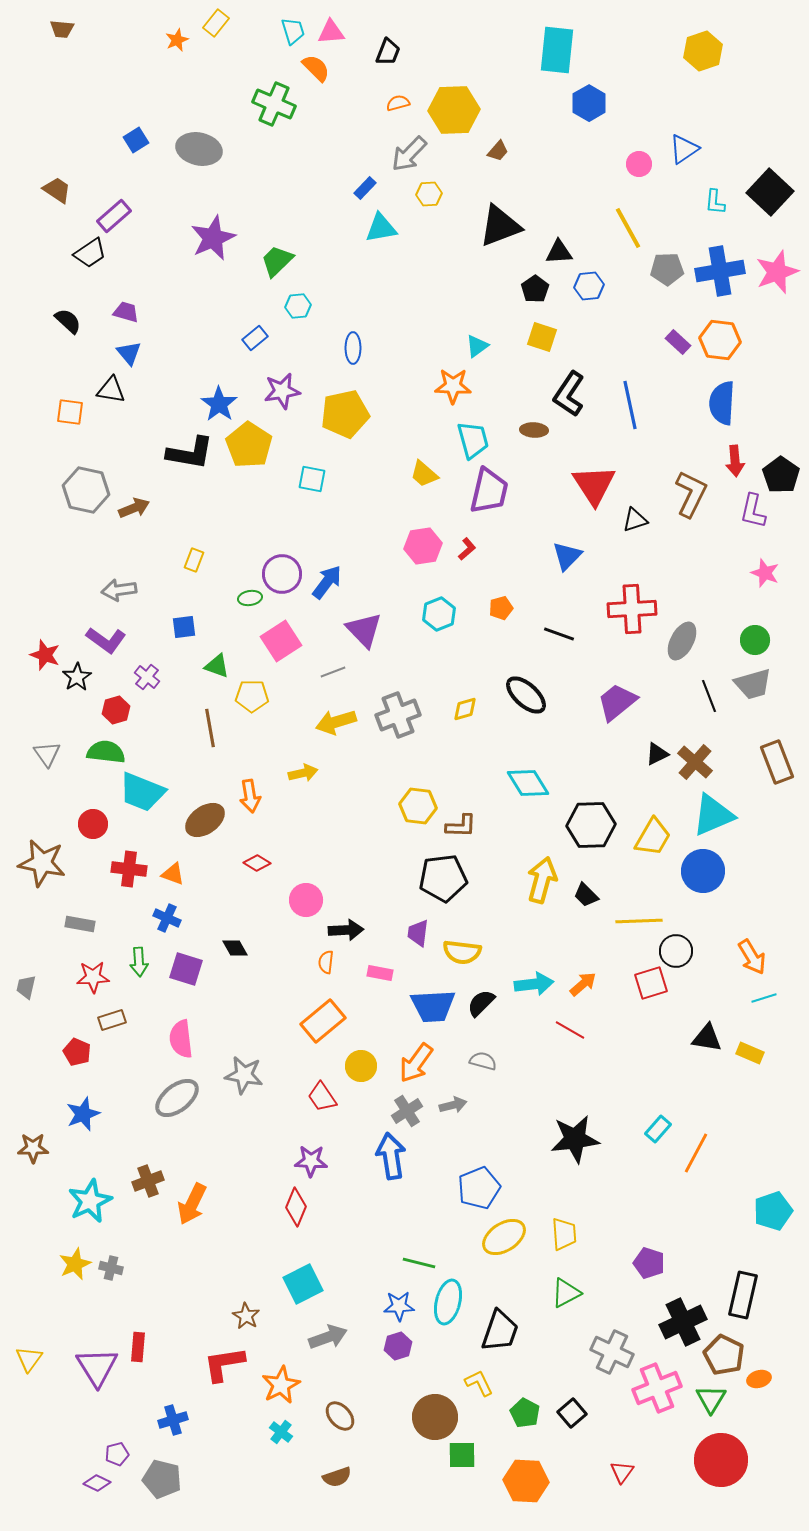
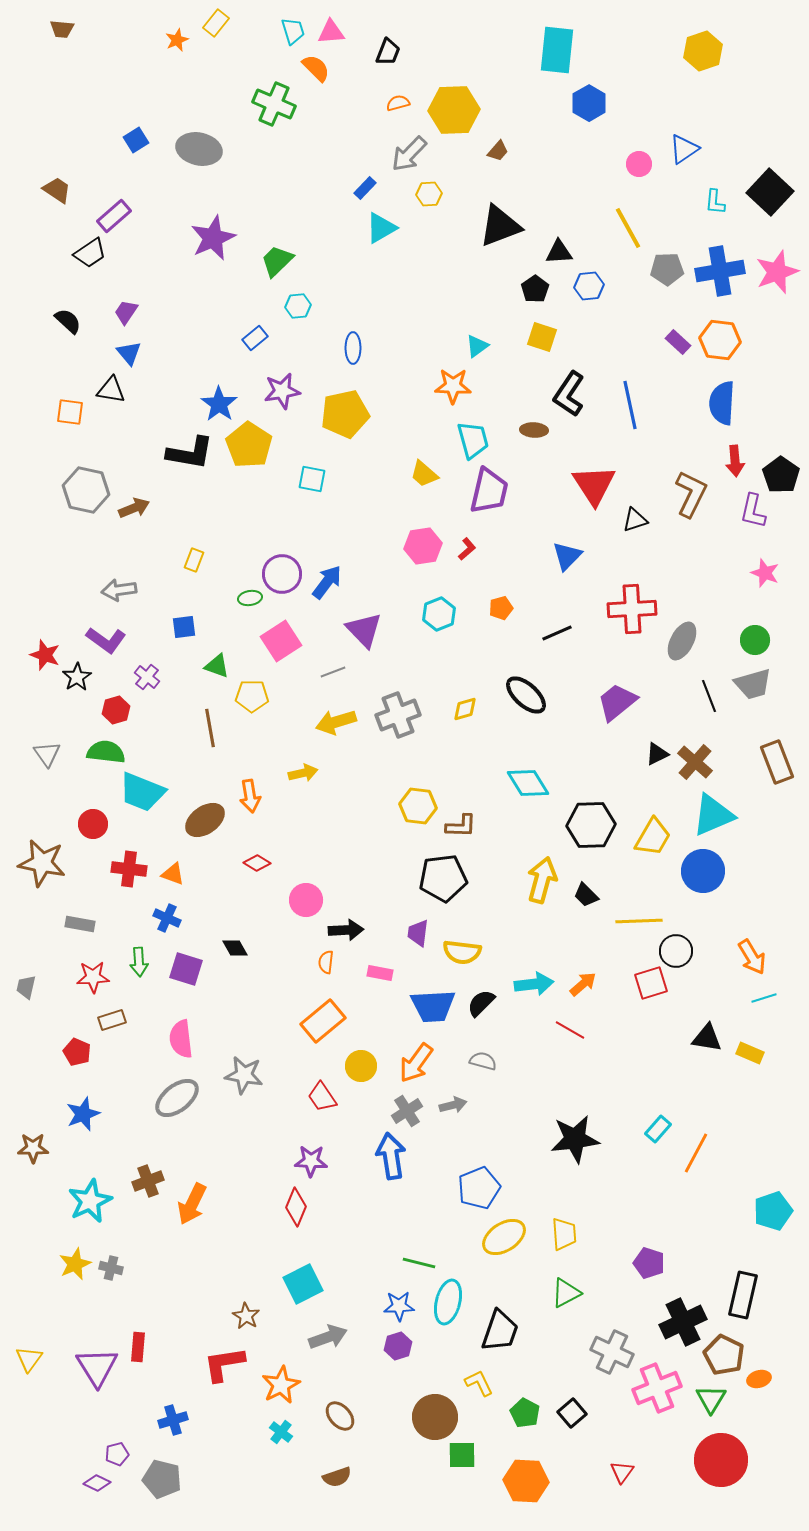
cyan triangle at (381, 228): rotated 20 degrees counterclockwise
purple trapezoid at (126, 312): rotated 72 degrees counterclockwise
black line at (559, 634): moved 2 px left, 1 px up; rotated 44 degrees counterclockwise
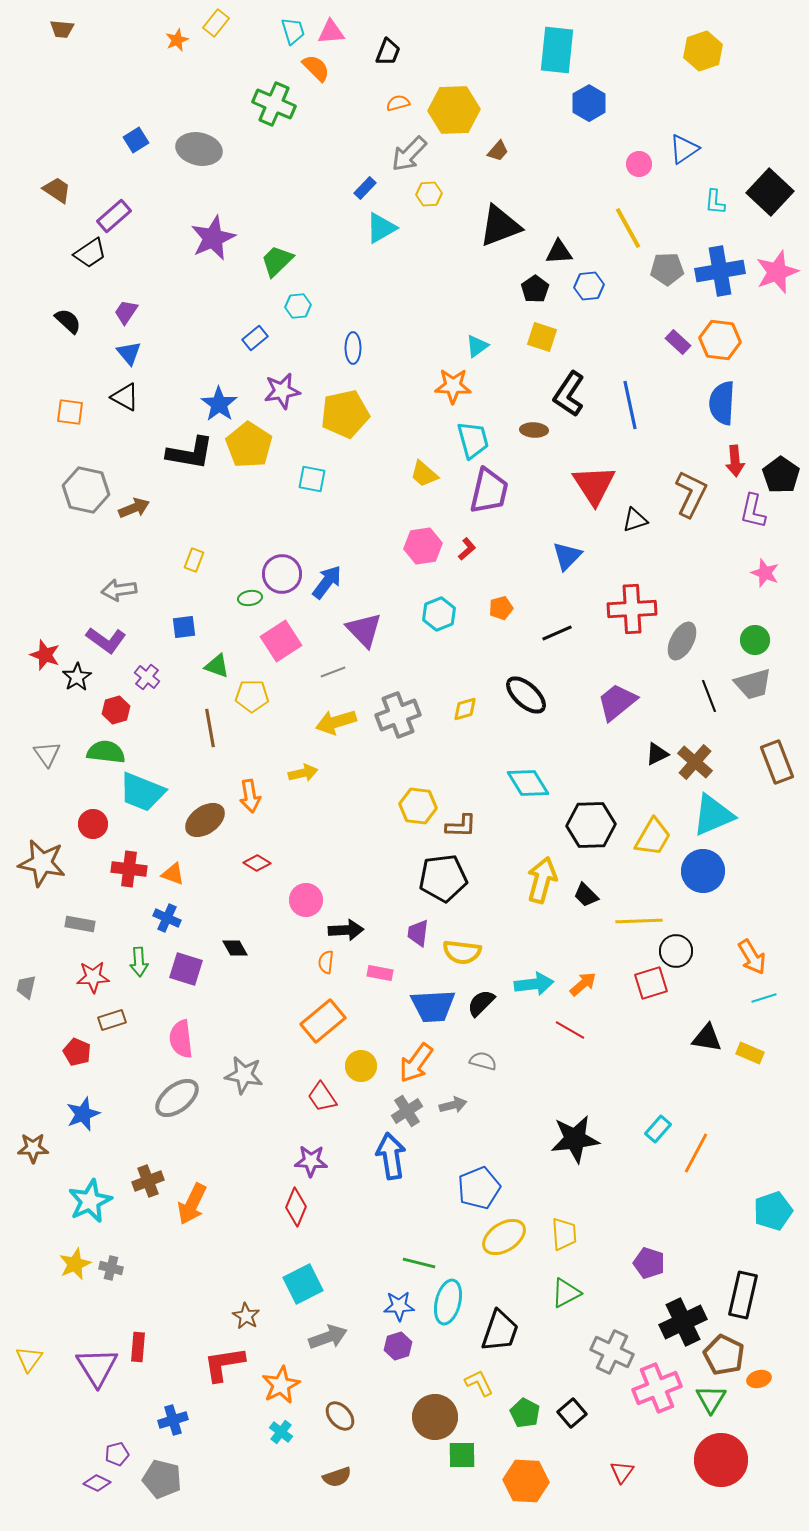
black triangle at (111, 390): moved 14 px right, 7 px down; rotated 20 degrees clockwise
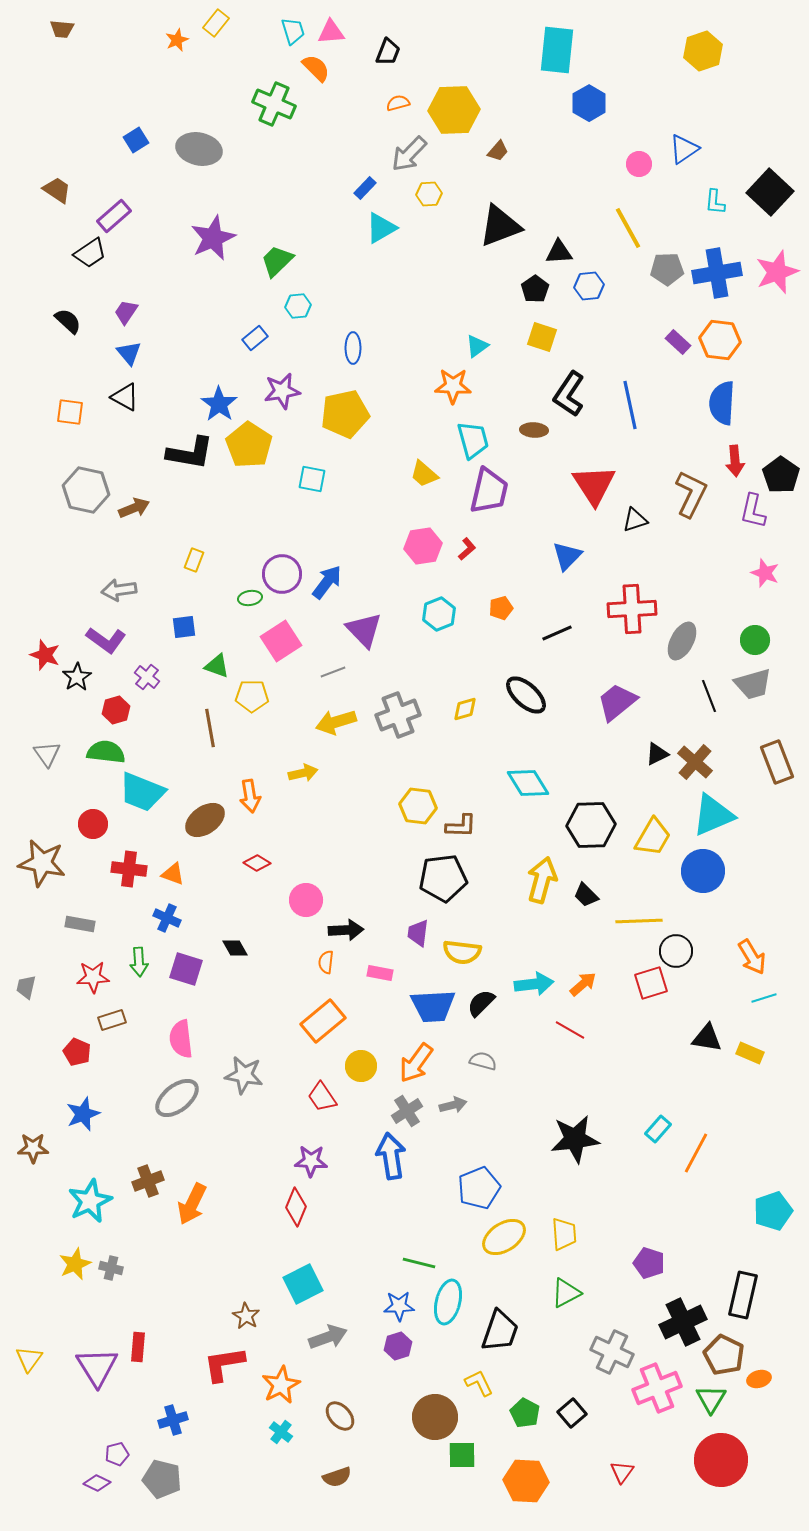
blue cross at (720, 271): moved 3 px left, 2 px down
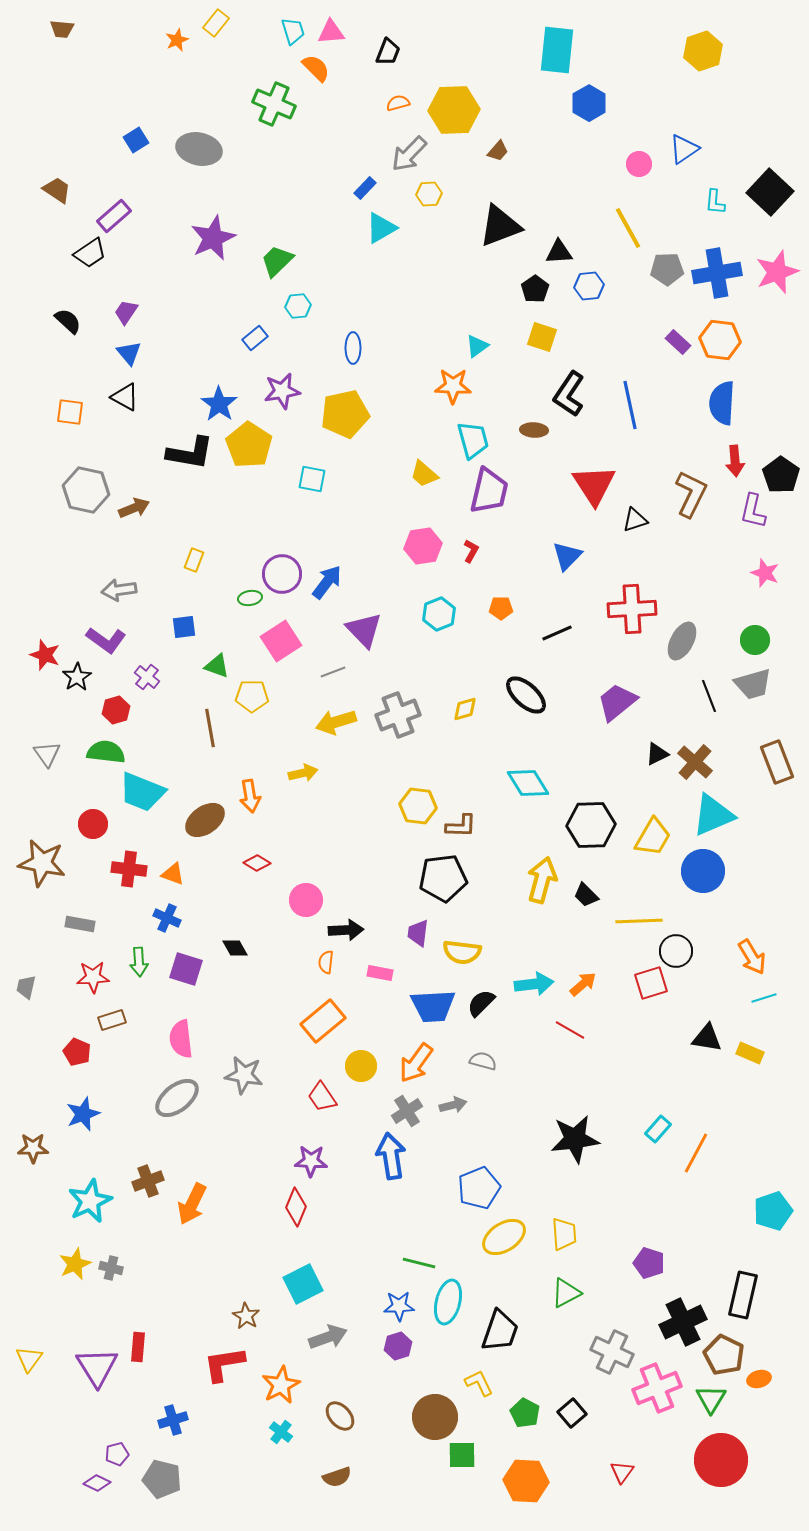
red L-shape at (467, 549): moved 4 px right, 2 px down; rotated 20 degrees counterclockwise
orange pentagon at (501, 608): rotated 15 degrees clockwise
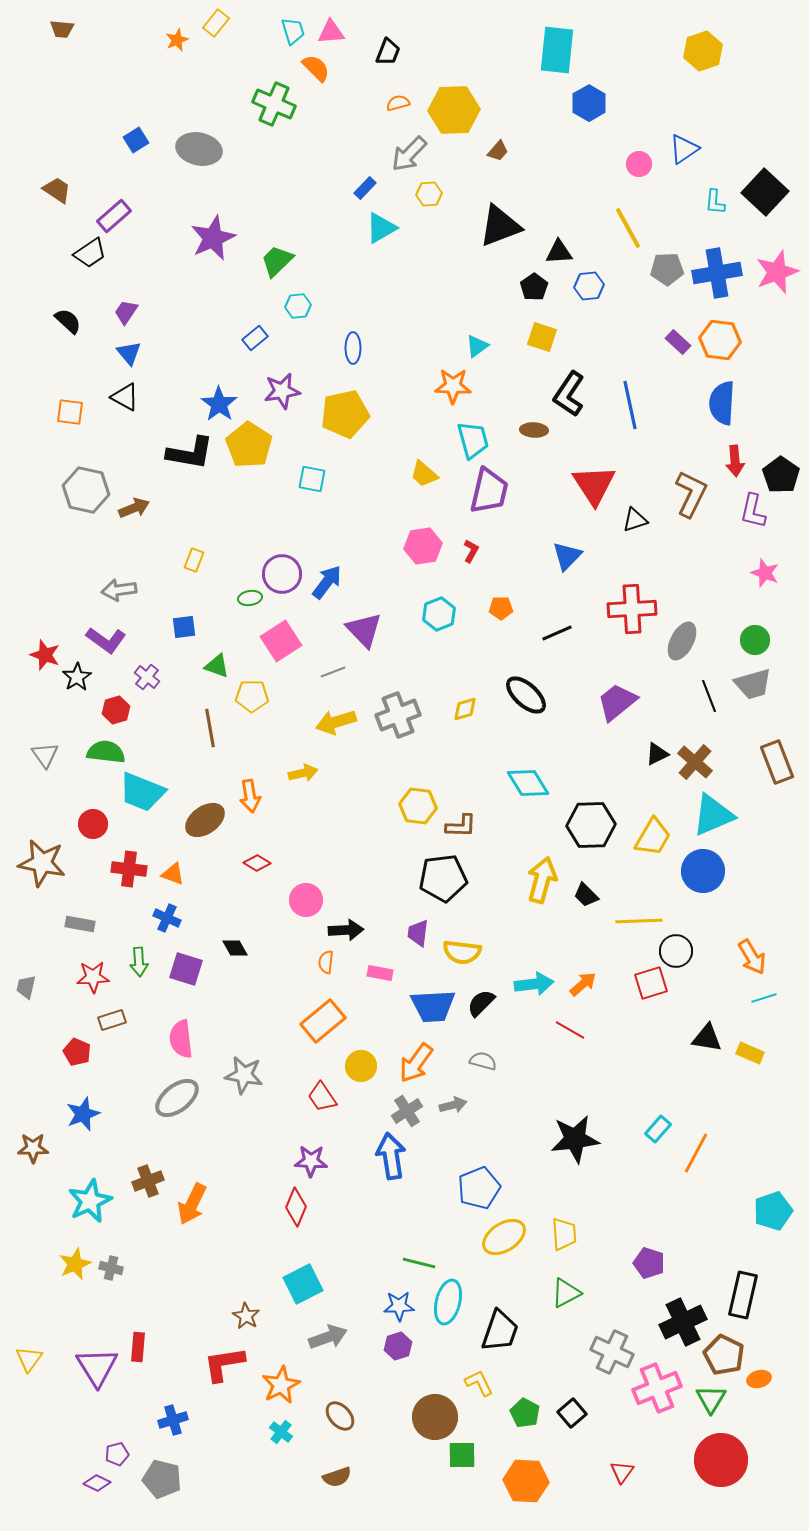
black square at (770, 192): moved 5 px left
black pentagon at (535, 289): moved 1 px left, 2 px up
gray triangle at (47, 754): moved 2 px left, 1 px down
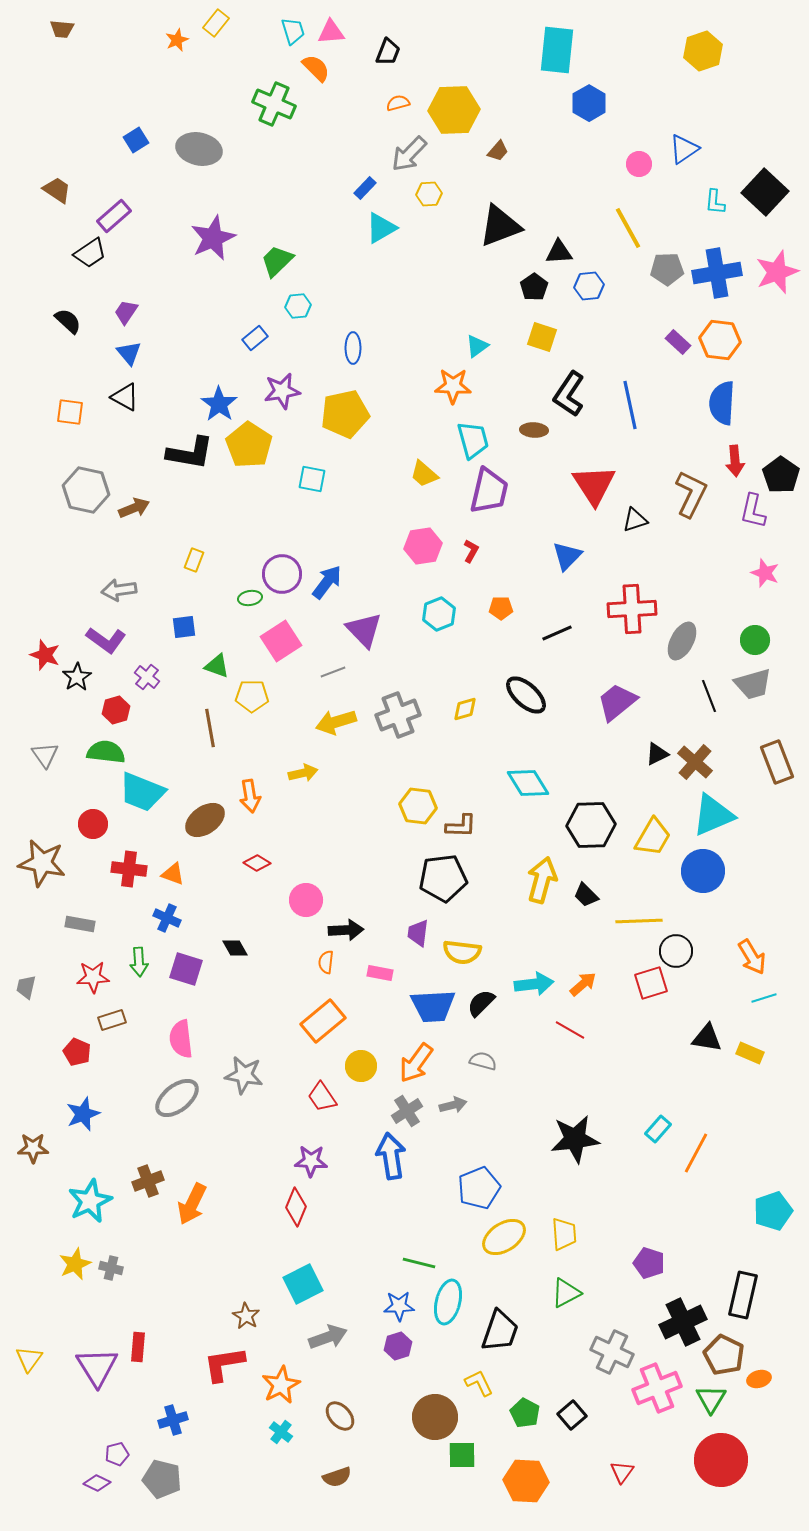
black square at (572, 1413): moved 2 px down
